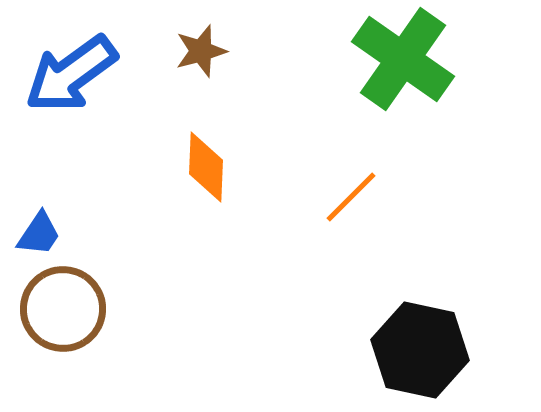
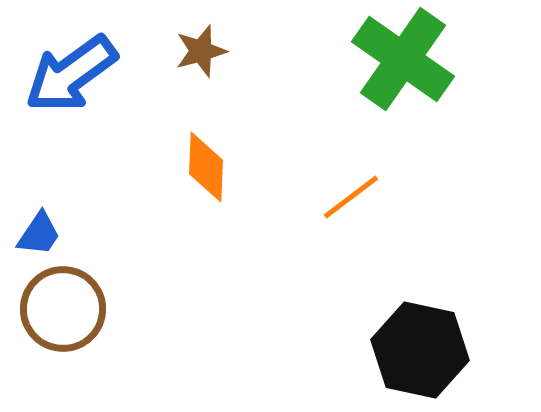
orange line: rotated 8 degrees clockwise
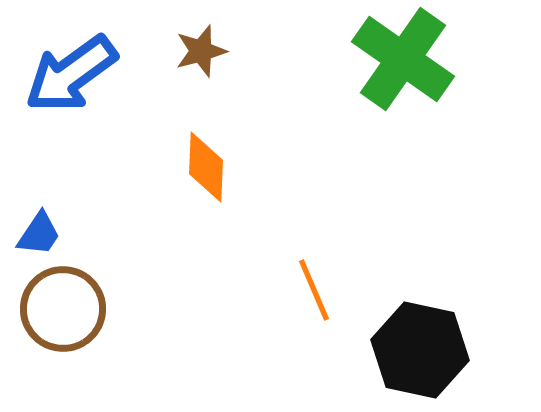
orange line: moved 37 px left, 93 px down; rotated 76 degrees counterclockwise
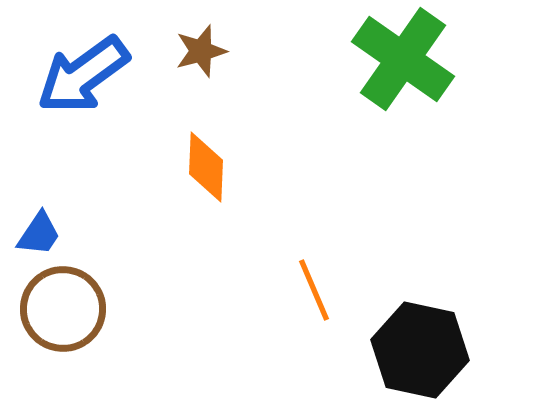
blue arrow: moved 12 px right, 1 px down
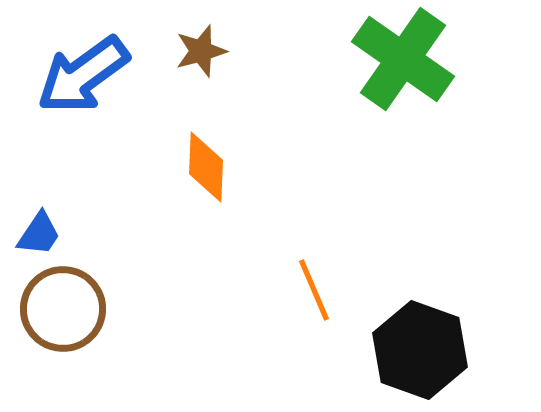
black hexagon: rotated 8 degrees clockwise
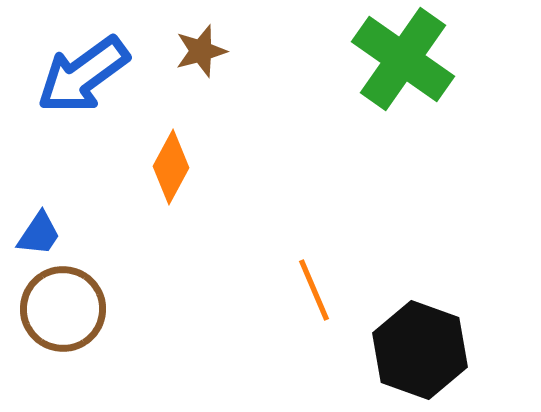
orange diamond: moved 35 px left; rotated 26 degrees clockwise
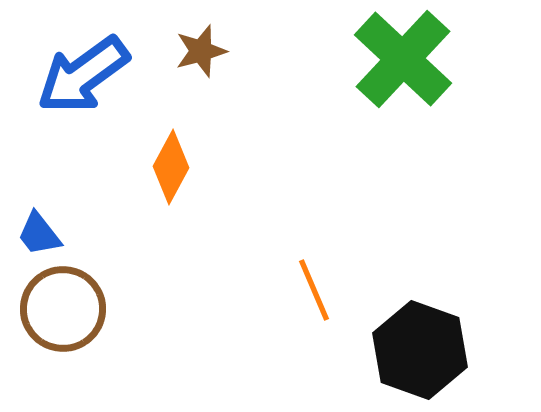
green cross: rotated 8 degrees clockwise
blue trapezoid: rotated 108 degrees clockwise
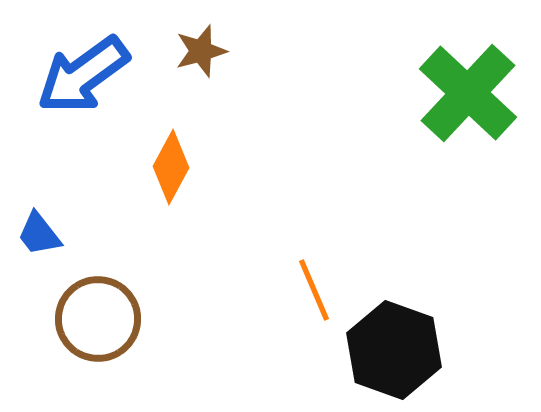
green cross: moved 65 px right, 34 px down
brown circle: moved 35 px right, 10 px down
black hexagon: moved 26 px left
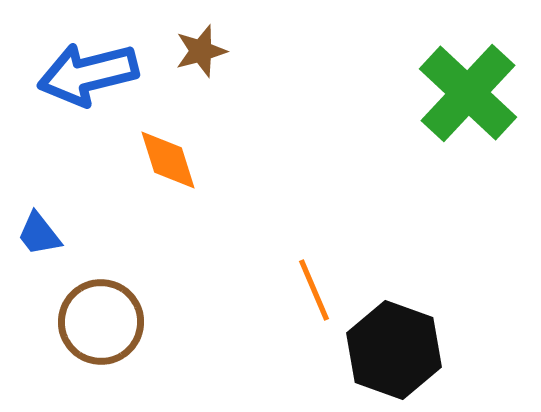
blue arrow: moved 5 px right, 1 px up; rotated 22 degrees clockwise
orange diamond: moved 3 px left, 7 px up; rotated 46 degrees counterclockwise
brown circle: moved 3 px right, 3 px down
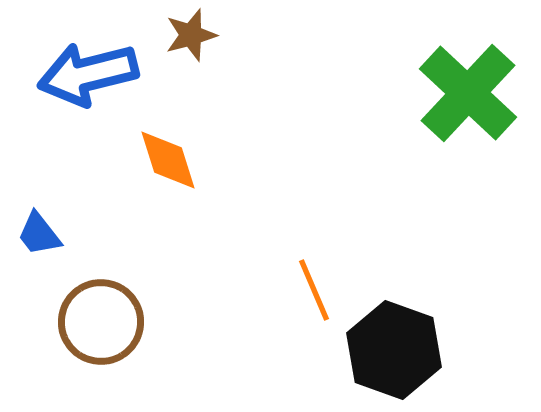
brown star: moved 10 px left, 16 px up
